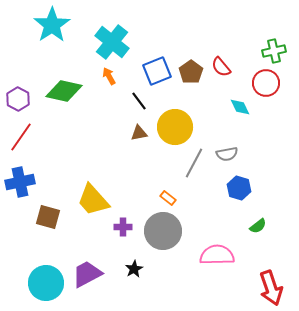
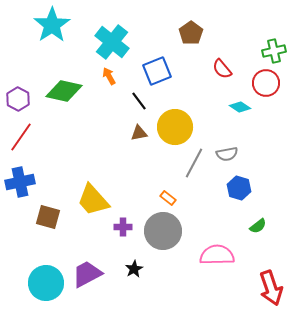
red semicircle: moved 1 px right, 2 px down
brown pentagon: moved 39 px up
cyan diamond: rotated 30 degrees counterclockwise
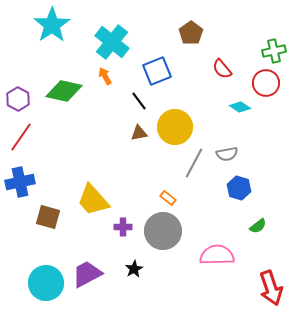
orange arrow: moved 4 px left
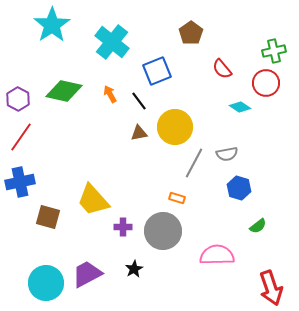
orange arrow: moved 5 px right, 18 px down
orange rectangle: moved 9 px right; rotated 21 degrees counterclockwise
